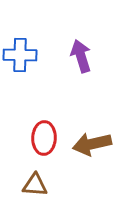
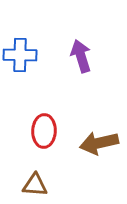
red ellipse: moved 7 px up
brown arrow: moved 7 px right, 1 px up
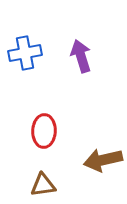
blue cross: moved 5 px right, 2 px up; rotated 12 degrees counterclockwise
brown arrow: moved 4 px right, 17 px down
brown triangle: moved 8 px right; rotated 12 degrees counterclockwise
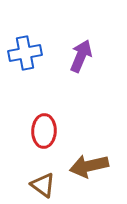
purple arrow: rotated 40 degrees clockwise
brown arrow: moved 14 px left, 6 px down
brown triangle: rotated 44 degrees clockwise
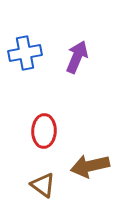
purple arrow: moved 4 px left, 1 px down
brown arrow: moved 1 px right
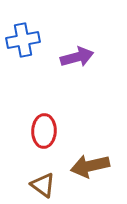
blue cross: moved 2 px left, 13 px up
purple arrow: rotated 52 degrees clockwise
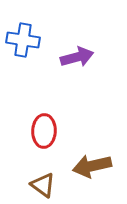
blue cross: rotated 20 degrees clockwise
brown arrow: moved 2 px right
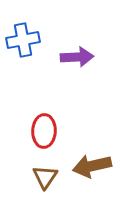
blue cross: rotated 20 degrees counterclockwise
purple arrow: rotated 12 degrees clockwise
brown triangle: moved 2 px right, 8 px up; rotated 28 degrees clockwise
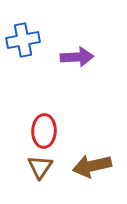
brown triangle: moved 5 px left, 10 px up
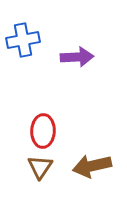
red ellipse: moved 1 px left
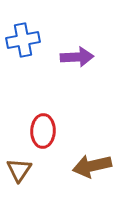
brown triangle: moved 21 px left, 3 px down
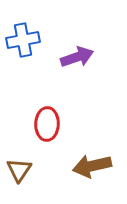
purple arrow: rotated 16 degrees counterclockwise
red ellipse: moved 4 px right, 7 px up
